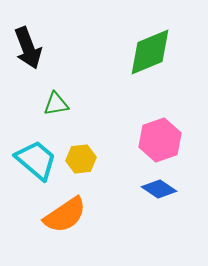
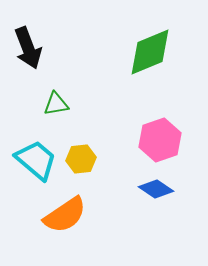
blue diamond: moved 3 px left
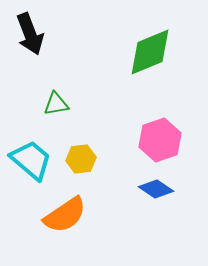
black arrow: moved 2 px right, 14 px up
cyan trapezoid: moved 5 px left
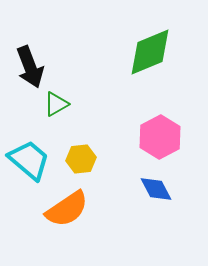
black arrow: moved 33 px down
green triangle: rotated 20 degrees counterclockwise
pink hexagon: moved 3 px up; rotated 9 degrees counterclockwise
cyan trapezoid: moved 2 px left
blue diamond: rotated 28 degrees clockwise
orange semicircle: moved 2 px right, 6 px up
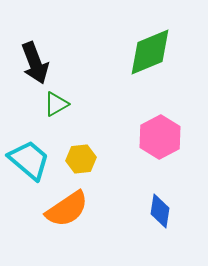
black arrow: moved 5 px right, 4 px up
blue diamond: moved 4 px right, 22 px down; rotated 36 degrees clockwise
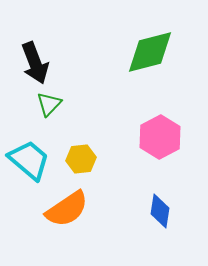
green diamond: rotated 8 degrees clockwise
green triangle: moved 7 px left; rotated 16 degrees counterclockwise
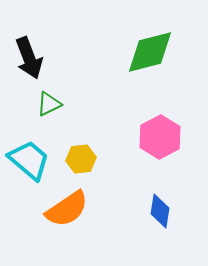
black arrow: moved 6 px left, 5 px up
green triangle: rotated 20 degrees clockwise
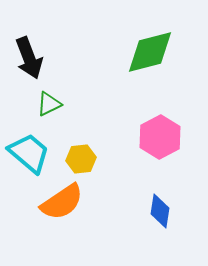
cyan trapezoid: moved 7 px up
orange semicircle: moved 5 px left, 7 px up
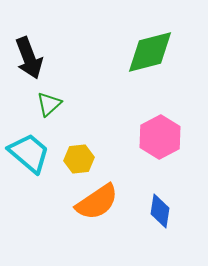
green triangle: rotated 16 degrees counterclockwise
yellow hexagon: moved 2 px left
orange semicircle: moved 35 px right
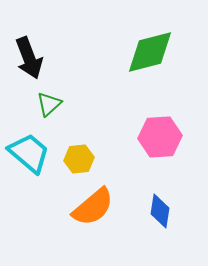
pink hexagon: rotated 24 degrees clockwise
orange semicircle: moved 4 px left, 5 px down; rotated 6 degrees counterclockwise
